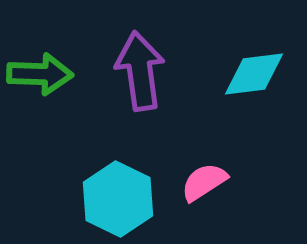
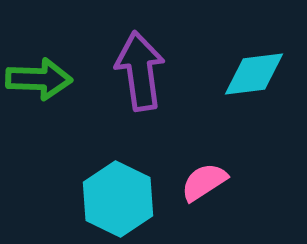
green arrow: moved 1 px left, 5 px down
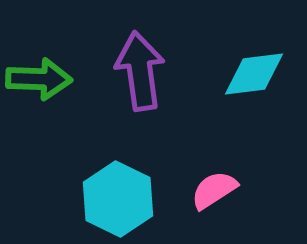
pink semicircle: moved 10 px right, 8 px down
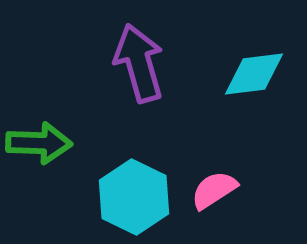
purple arrow: moved 1 px left, 8 px up; rotated 8 degrees counterclockwise
green arrow: moved 64 px down
cyan hexagon: moved 16 px right, 2 px up
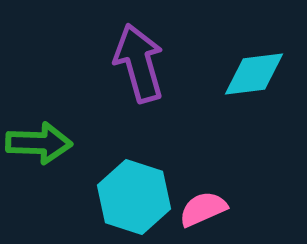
pink semicircle: moved 11 px left, 19 px down; rotated 9 degrees clockwise
cyan hexagon: rotated 8 degrees counterclockwise
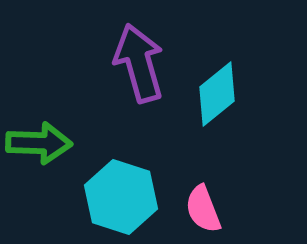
cyan diamond: moved 37 px left, 20 px down; rotated 32 degrees counterclockwise
cyan hexagon: moved 13 px left
pink semicircle: rotated 87 degrees counterclockwise
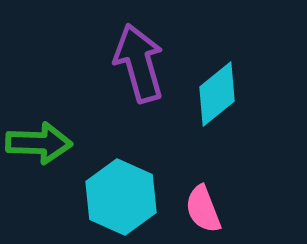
cyan hexagon: rotated 6 degrees clockwise
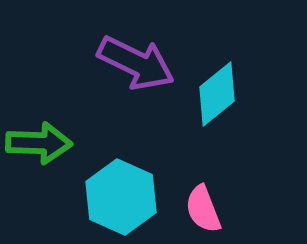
purple arrow: moved 3 px left; rotated 132 degrees clockwise
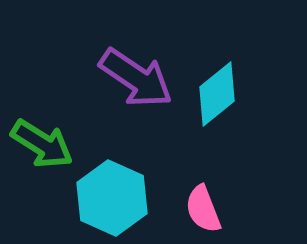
purple arrow: moved 15 px down; rotated 8 degrees clockwise
green arrow: moved 3 px right, 1 px down; rotated 30 degrees clockwise
cyan hexagon: moved 9 px left, 1 px down
